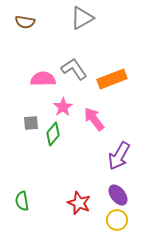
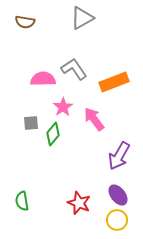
orange rectangle: moved 2 px right, 3 px down
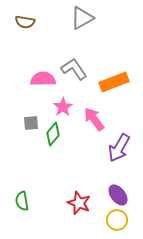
purple arrow: moved 8 px up
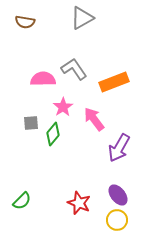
green semicircle: rotated 126 degrees counterclockwise
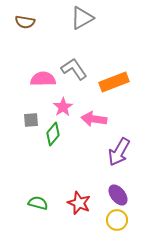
pink arrow: rotated 45 degrees counterclockwise
gray square: moved 3 px up
purple arrow: moved 4 px down
green semicircle: moved 16 px right, 2 px down; rotated 120 degrees counterclockwise
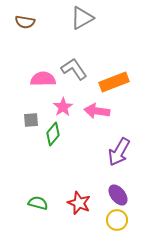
pink arrow: moved 3 px right, 8 px up
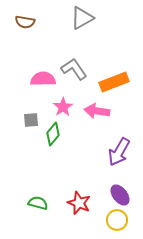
purple ellipse: moved 2 px right
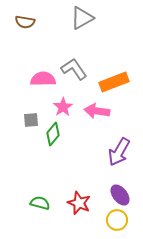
green semicircle: moved 2 px right
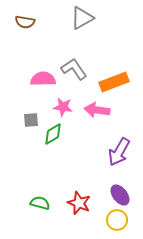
pink star: rotated 30 degrees counterclockwise
pink arrow: moved 1 px up
green diamond: rotated 20 degrees clockwise
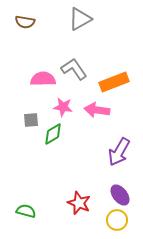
gray triangle: moved 2 px left, 1 px down
green semicircle: moved 14 px left, 8 px down
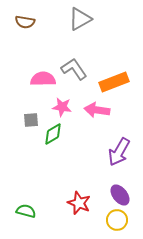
pink star: moved 1 px left
